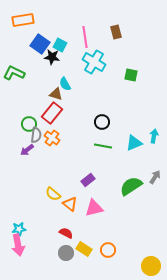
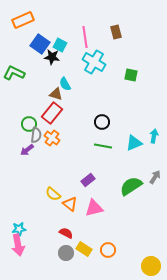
orange rectangle: rotated 15 degrees counterclockwise
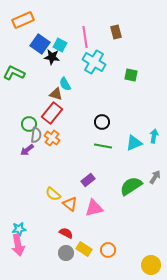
yellow circle: moved 1 px up
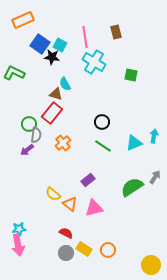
orange cross: moved 11 px right, 5 px down; rotated 14 degrees clockwise
green line: rotated 24 degrees clockwise
green semicircle: moved 1 px right, 1 px down
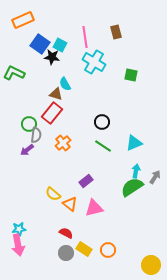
cyan arrow: moved 18 px left, 35 px down
purple rectangle: moved 2 px left, 1 px down
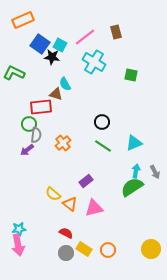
pink line: rotated 60 degrees clockwise
red rectangle: moved 11 px left, 6 px up; rotated 45 degrees clockwise
gray arrow: moved 5 px up; rotated 120 degrees clockwise
yellow circle: moved 16 px up
